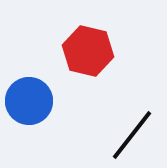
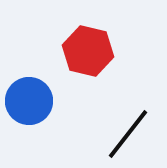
black line: moved 4 px left, 1 px up
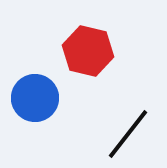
blue circle: moved 6 px right, 3 px up
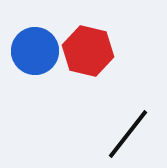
blue circle: moved 47 px up
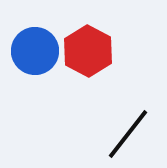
red hexagon: rotated 15 degrees clockwise
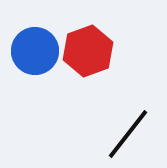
red hexagon: rotated 12 degrees clockwise
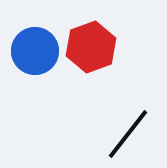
red hexagon: moved 3 px right, 4 px up
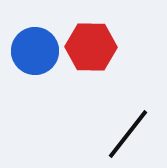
red hexagon: rotated 21 degrees clockwise
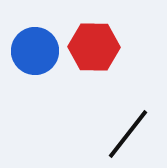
red hexagon: moved 3 px right
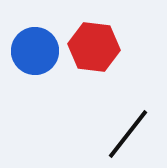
red hexagon: rotated 6 degrees clockwise
